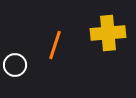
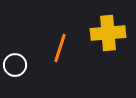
orange line: moved 5 px right, 3 px down
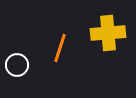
white circle: moved 2 px right
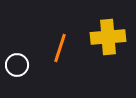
yellow cross: moved 4 px down
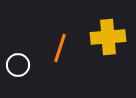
white circle: moved 1 px right
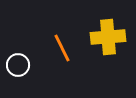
orange line: moved 2 px right; rotated 44 degrees counterclockwise
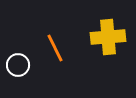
orange line: moved 7 px left
